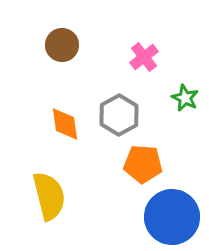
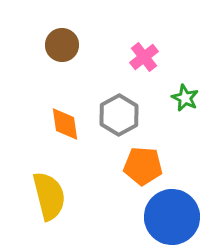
orange pentagon: moved 2 px down
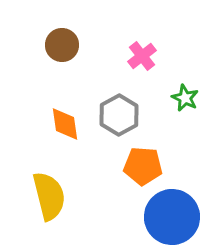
pink cross: moved 2 px left, 1 px up
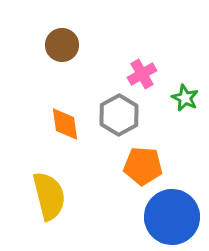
pink cross: moved 18 px down; rotated 8 degrees clockwise
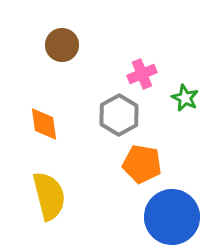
pink cross: rotated 8 degrees clockwise
orange diamond: moved 21 px left
orange pentagon: moved 1 px left, 2 px up; rotated 6 degrees clockwise
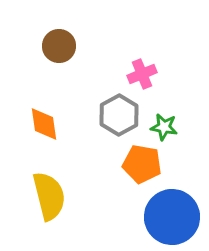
brown circle: moved 3 px left, 1 px down
green star: moved 21 px left, 29 px down; rotated 16 degrees counterclockwise
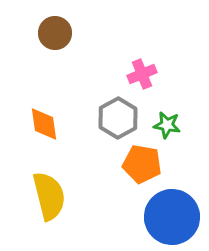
brown circle: moved 4 px left, 13 px up
gray hexagon: moved 1 px left, 3 px down
green star: moved 3 px right, 2 px up
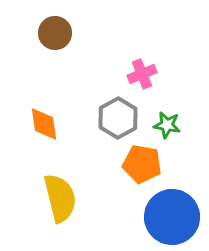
yellow semicircle: moved 11 px right, 2 px down
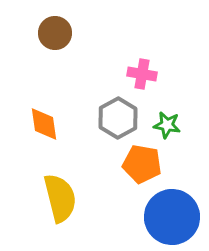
pink cross: rotated 32 degrees clockwise
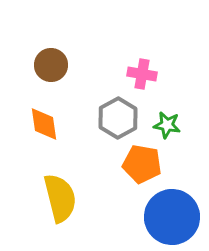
brown circle: moved 4 px left, 32 px down
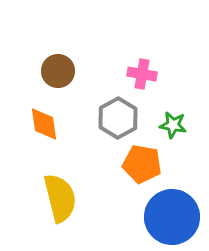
brown circle: moved 7 px right, 6 px down
green star: moved 6 px right
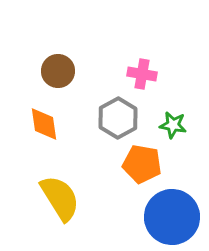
yellow semicircle: rotated 18 degrees counterclockwise
